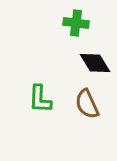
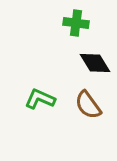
green L-shape: rotated 112 degrees clockwise
brown semicircle: moved 1 px right, 1 px down; rotated 12 degrees counterclockwise
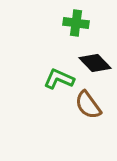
black diamond: rotated 12 degrees counterclockwise
green L-shape: moved 19 px right, 20 px up
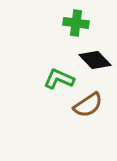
black diamond: moved 3 px up
brown semicircle: rotated 88 degrees counterclockwise
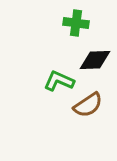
black diamond: rotated 48 degrees counterclockwise
green L-shape: moved 2 px down
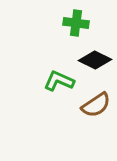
black diamond: rotated 28 degrees clockwise
brown semicircle: moved 8 px right
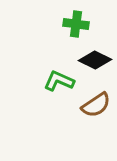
green cross: moved 1 px down
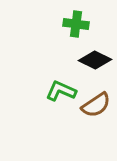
green L-shape: moved 2 px right, 10 px down
